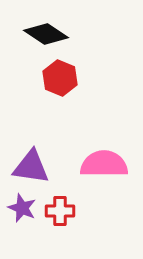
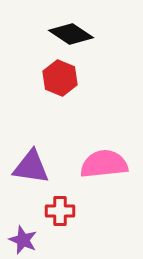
black diamond: moved 25 px right
pink semicircle: rotated 6 degrees counterclockwise
purple star: moved 1 px right, 32 px down
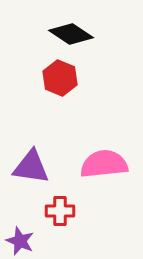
purple star: moved 3 px left, 1 px down
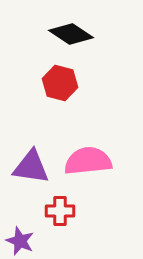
red hexagon: moved 5 px down; rotated 8 degrees counterclockwise
pink semicircle: moved 16 px left, 3 px up
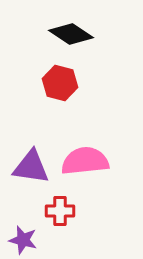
pink semicircle: moved 3 px left
purple star: moved 3 px right, 1 px up; rotated 8 degrees counterclockwise
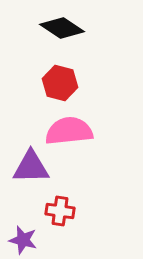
black diamond: moved 9 px left, 6 px up
pink semicircle: moved 16 px left, 30 px up
purple triangle: rotated 9 degrees counterclockwise
red cross: rotated 8 degrees clockwise
